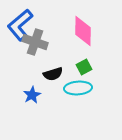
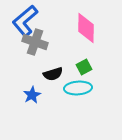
blue L-shape: moved 5 px right, 4 px up
pink diamond: moved 3 px right, 3 px up
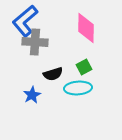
gray cross: rotated 15 degrees counterclockwise
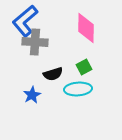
cyan ellipse: moved 1 px down
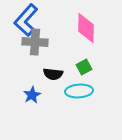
blue L-shape: moved 1 px right, 1 px up; rotated 8 degrees counterclockwise
black semicircle: rotated 24 degrees clockwise
cyan ellipse: moved 1 px right, 2 px down
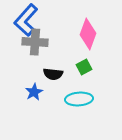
pink diamond: moved 2 px right, 6 px down; rotated 20 degrees clockwise
cyan ellipse: moved 8 px down
blue star: moved 2 px right, 3 px up
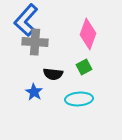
blue star: rotated 12 degrees counterclockwise
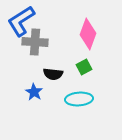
blue L-shape: moved 5 px left, 1 px down; rotated 16 degrees clockwise
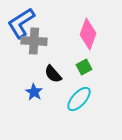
blue L-shape: moved 2 px down
gray cross: moved 1 px left, 1 px up
black semicircle: rotated 42 degrees clockwise
cyan ellipse: rotated 44 degrees counterclockwise
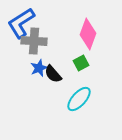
green square: moved 3 px left, 4 px up
blue star: moved 5 px right, 24 px up; rotated 18 degrees clockwise
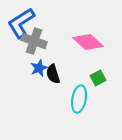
pink diamond: moved 8 px down; rotated 68 degrees counterclockwise
gray cross: rotated 15 degrees clockwise
green square: moved 17 px right, 15 px down
black semicircle: rotated 24 degrees clockwise
cyan ellipse: rotated 32 degrees counterclockwise
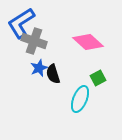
cyan ellipse: moved 1 px right; rotated 12 degrees clockwise
